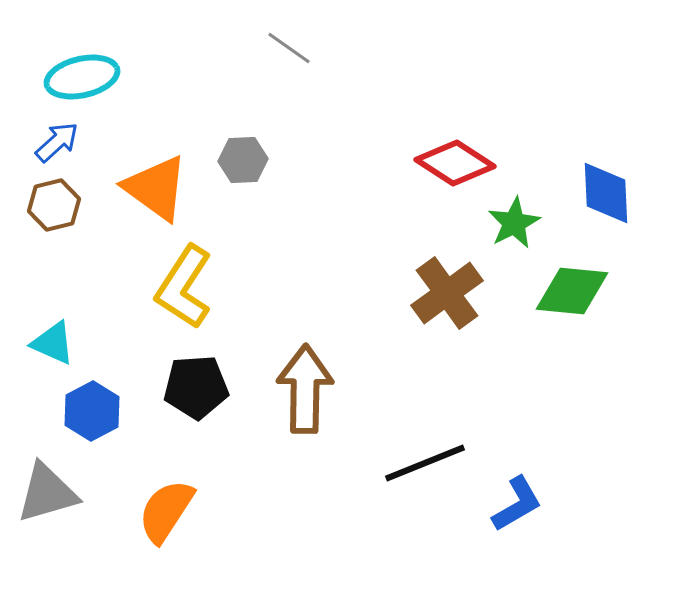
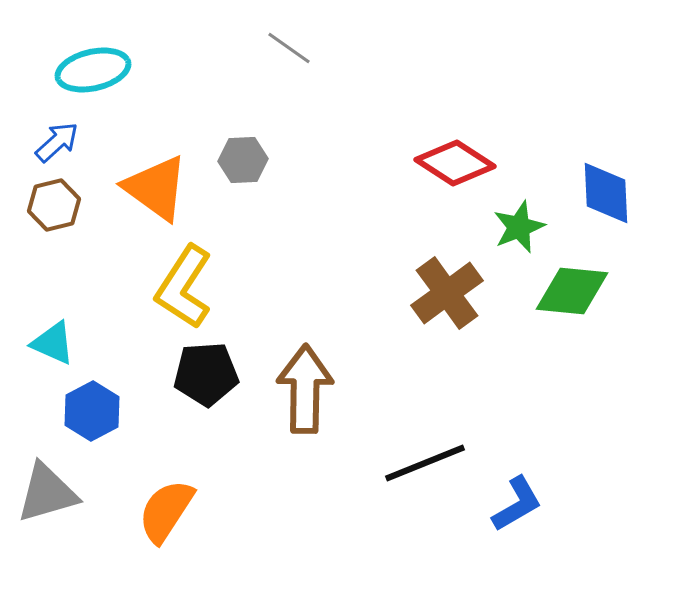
cyan ellipse: moved 11 px right, 7 px up
green star: moved 5 px right, 4 px down; rotated 6 degrees clockwise
black pentagon: moved 10 px right, 13 px up
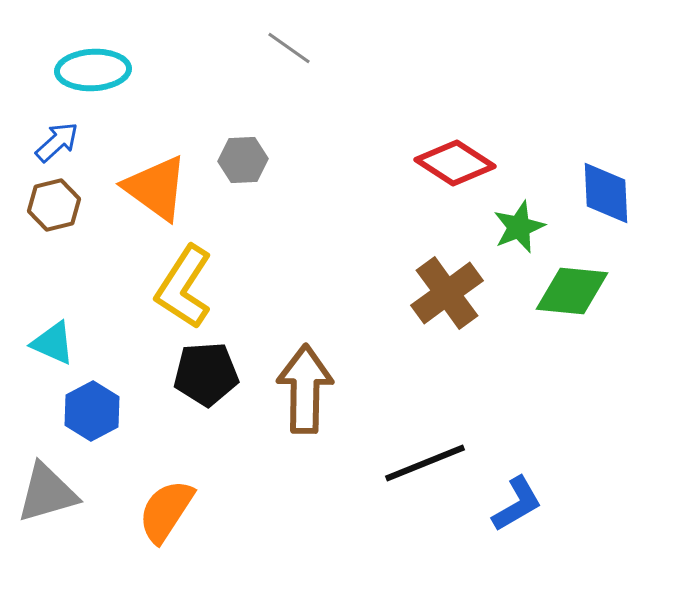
cyan ellipse: rotated 10 degrees clockwise
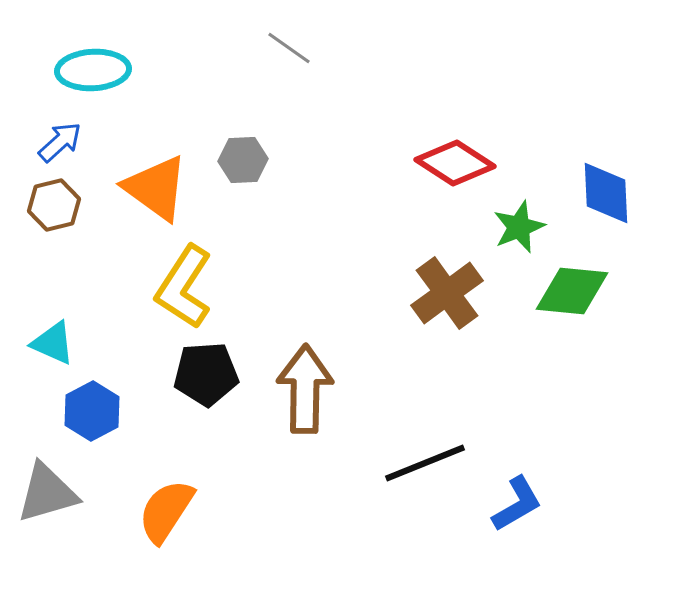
blue arrow: moved 3 px right
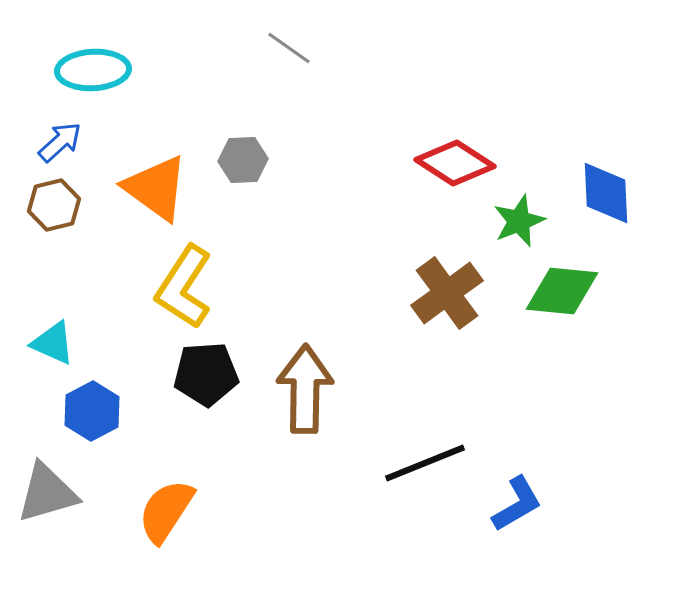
green star: moved 6 px up
green diamond: moved 10 px left
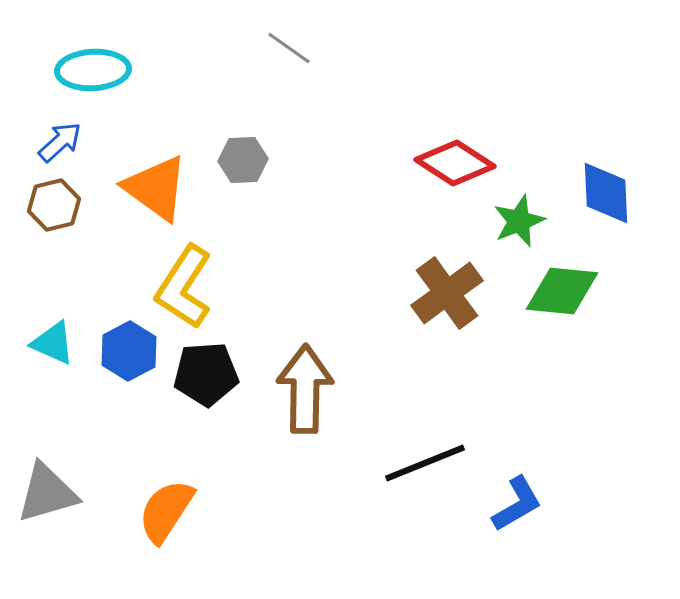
blue hexagon: moved 37 px right, 60 px up
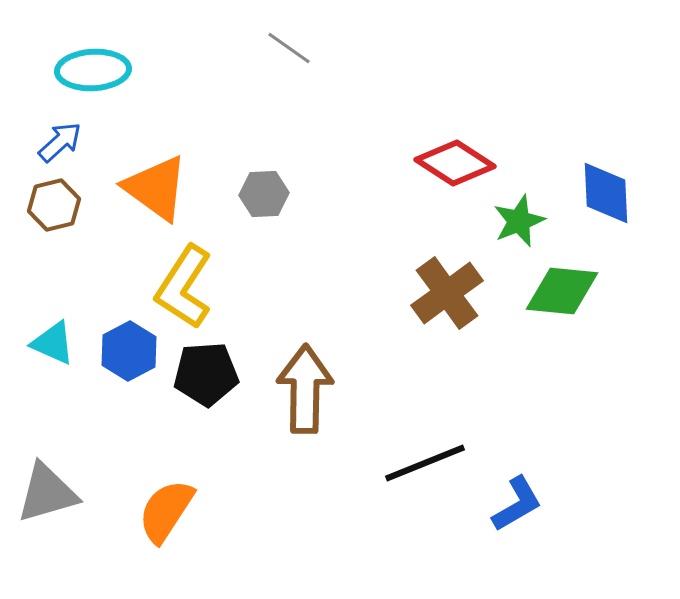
gray hexagon: moved 21 px right, 34 px down
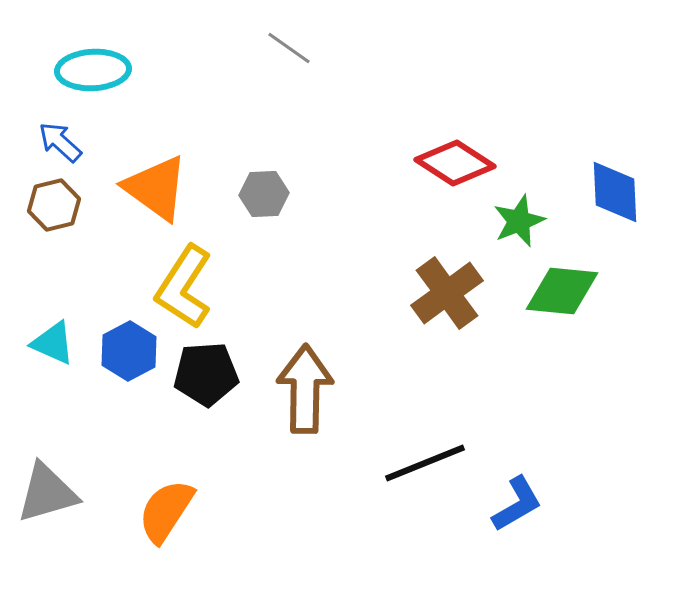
blue arrow: rotated 96 degrees counterclockwise
blue diamond: moved 9 px right, 1 px up
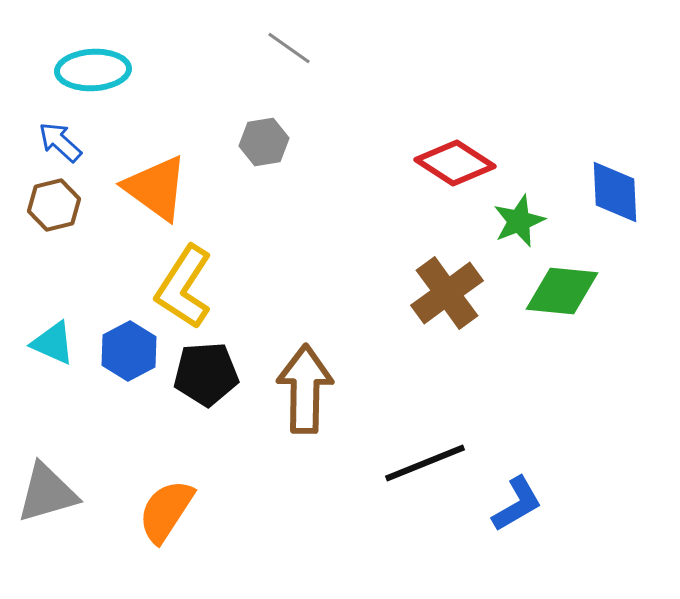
gray hexagon: moved 52 px up; rotated 6 degrees counterclockwise
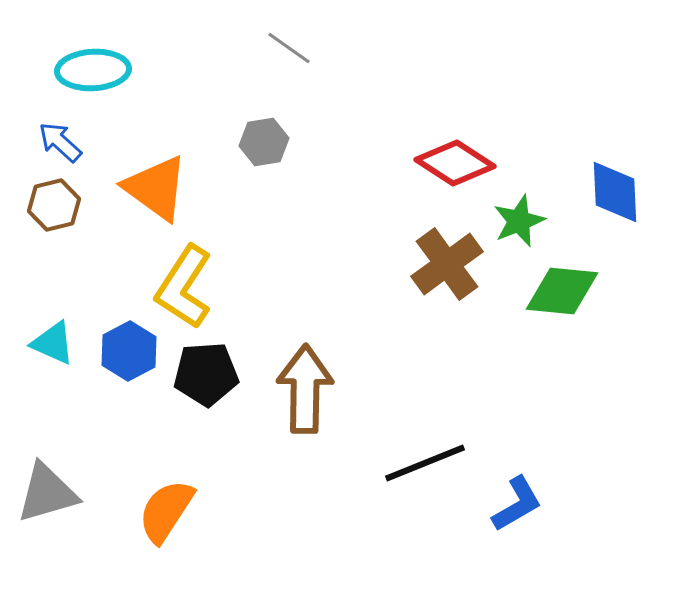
brown cross: moved 29 px up
